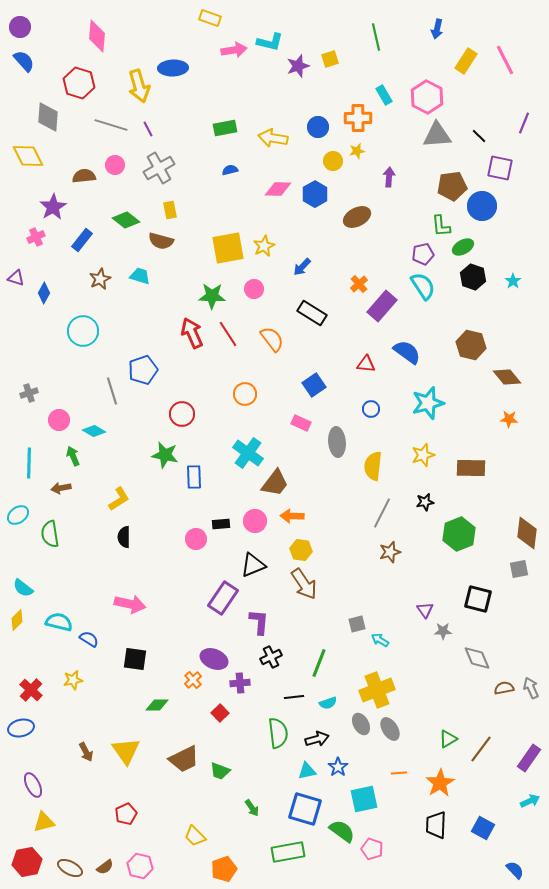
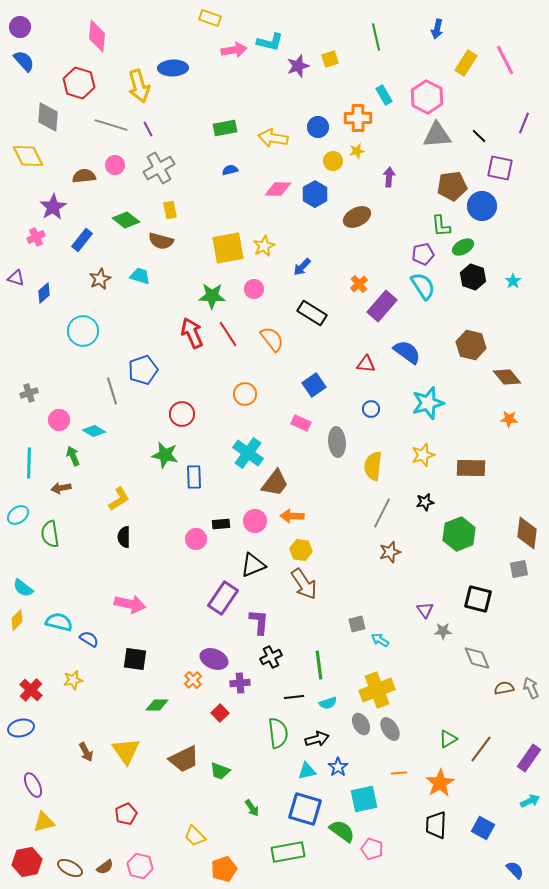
yellow rectangle at (466, 61): moved 2 px down
blue diamond at (44, 293): rotated 20 degrees clockwise
green line at (319, 663): moved 2 px down; rotated 28 degrees counterclockwise
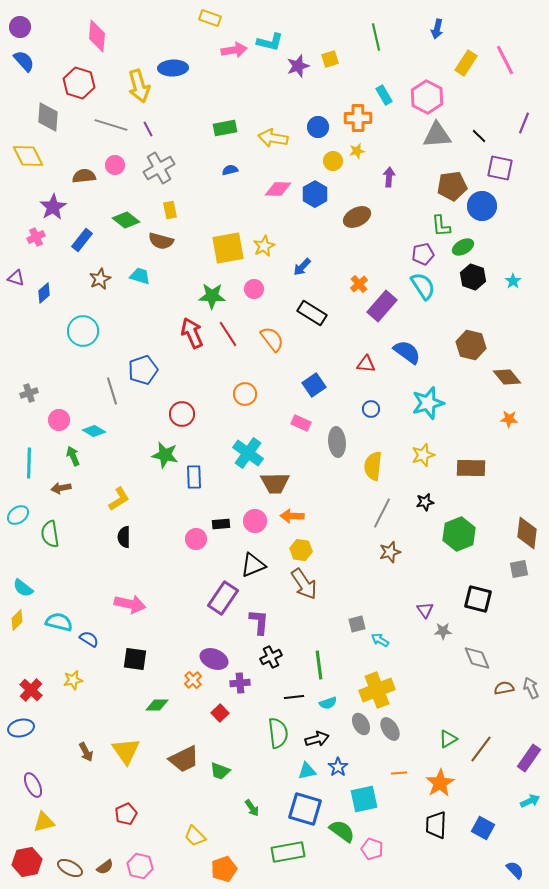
brown trapezoid at (275, 483): rotated 52 degrees clockwise
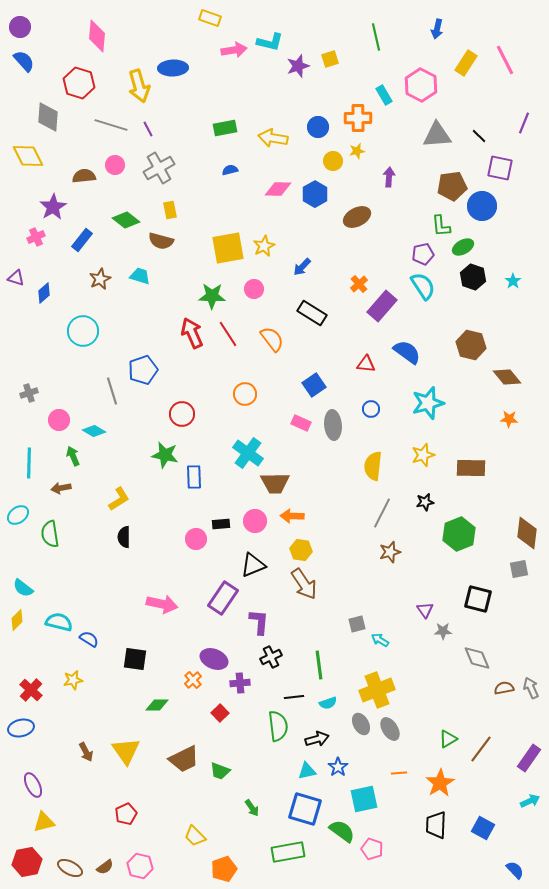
pink hexagon at (427, 97): moved 6 px left, 12 px up
gray ellipse at (337, 442): moved 4 px left, 17 px up
pink arrow at (130, 604): moved 32 px right
green semicircle at (278, 733): moved 7 px up
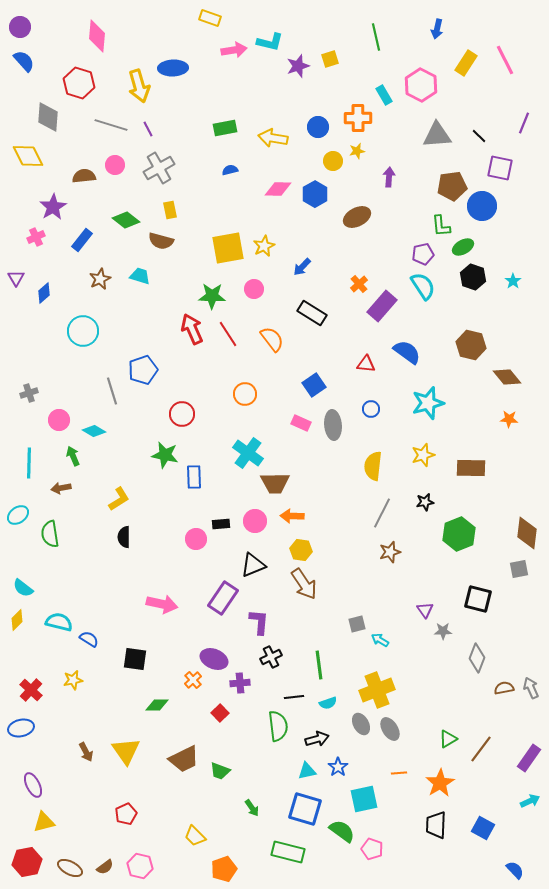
purple triangle at (16, 278): rotated 42 degrees clockwise
red arrow at (192, 333): moved 4 px up
gray diamond at (477, 658): rotated 44 degrees clockwise
green rectangle at (288, 852): rotated 24 degrees clockwise
